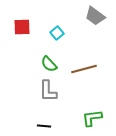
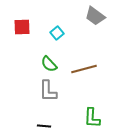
green L-shape: rotated 80 degrees counterclockwise
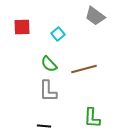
cyan square: moved 1 px right, 1 px down
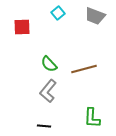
gray trapezoid: rotated 15 degrees counterclockwise
cyan square: moved 21 px up
gray L-shape: rotated 40 degrees clockwise
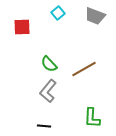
brown line: rotated 15 degrees counterclockwise
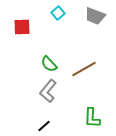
black line: rotated 48 degrees counterclockwise
